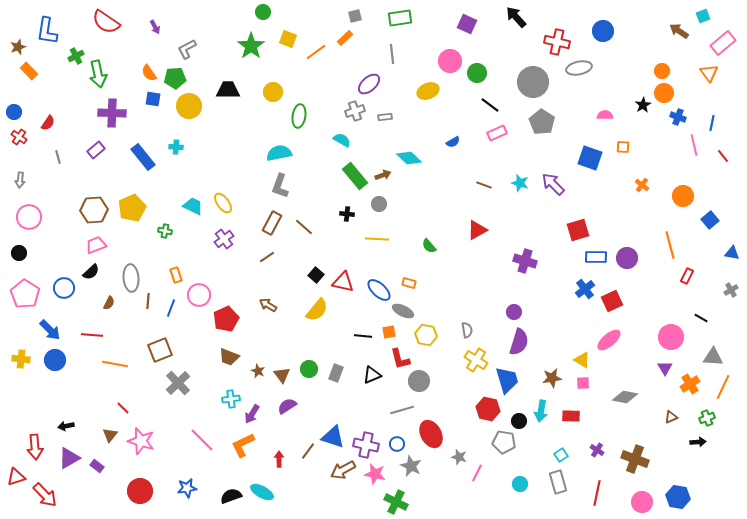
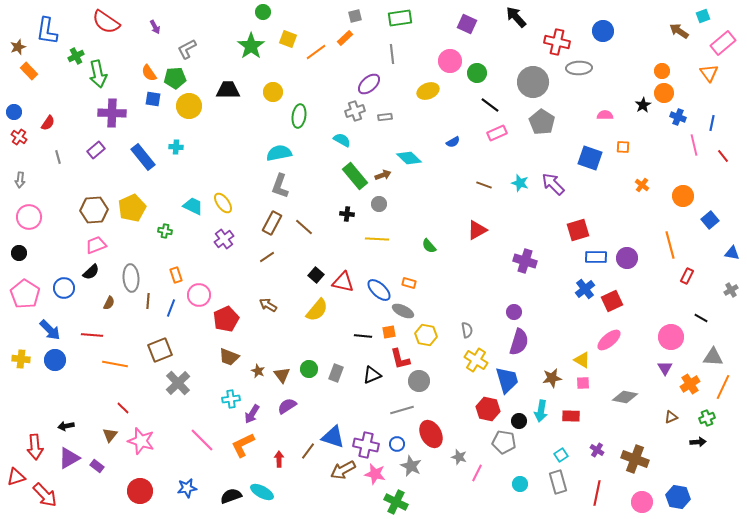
gray ellipse at (579, 68): rotated 10 degrees clockwise
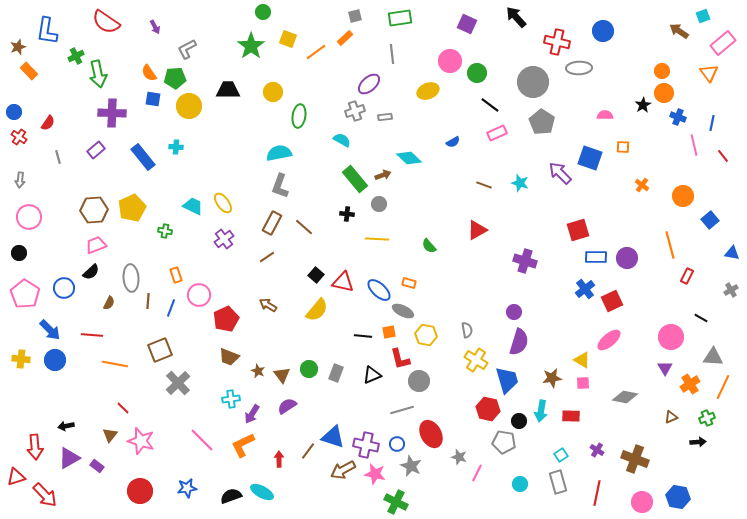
green rectangle at (355, 176): moved 3 px down
purple arrow at (553, 184): moved 7 px right, 11 px up
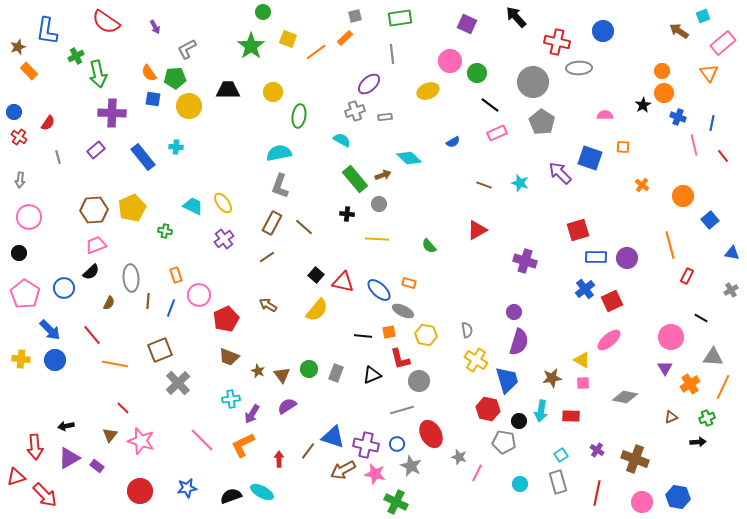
red line at (92, 335): rotated 45 degrees clockwise
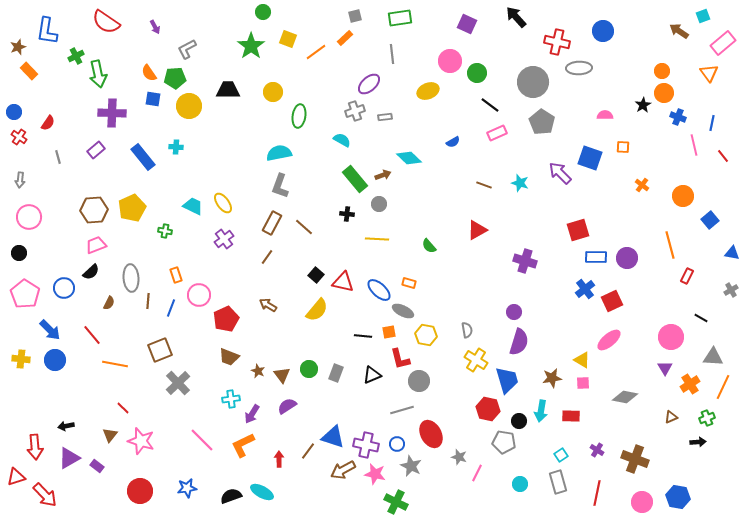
brown line at (267, 257): rotated 21 degrees counterclockwise
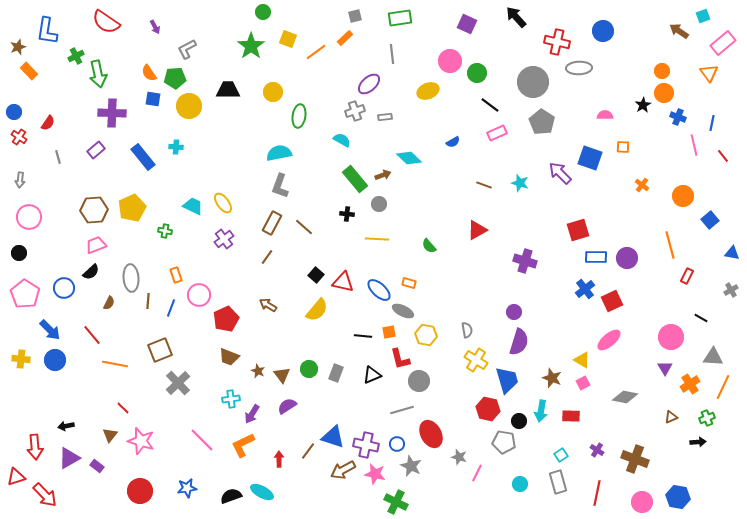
brown star at (552, 378): rotated 30 degrees clockwise
pink square at (583, 383): rotated 24 degrees counterclockwise
